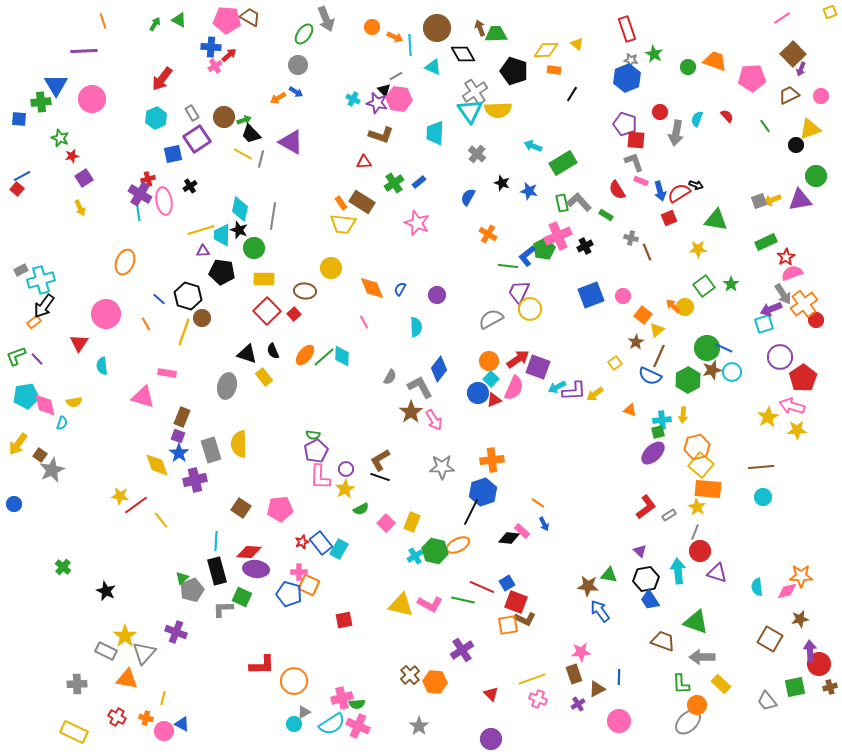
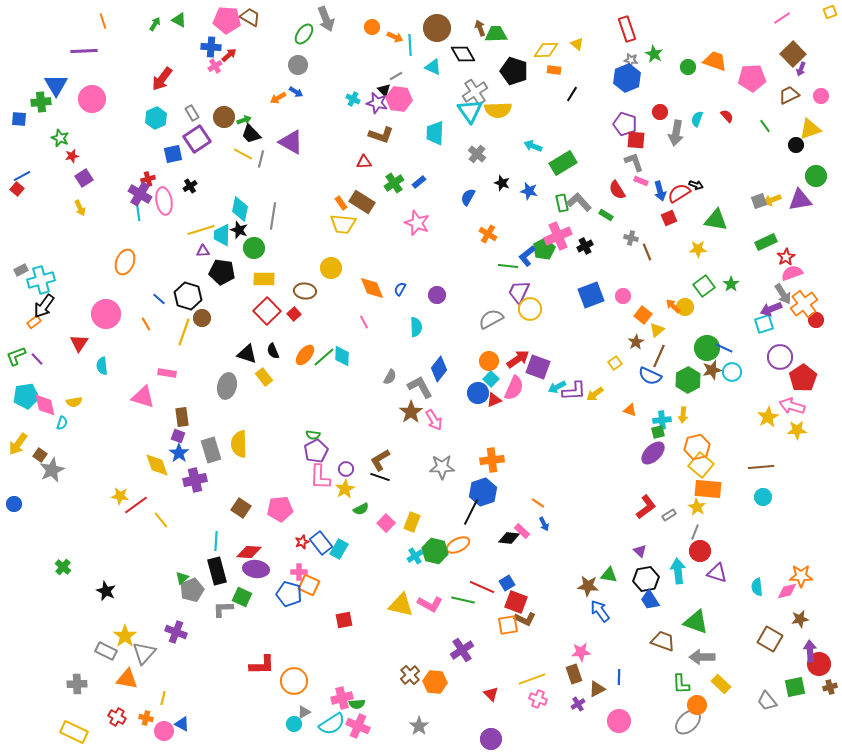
brown rectangle at (182, 417): rotated 30 degrees counterclockwise
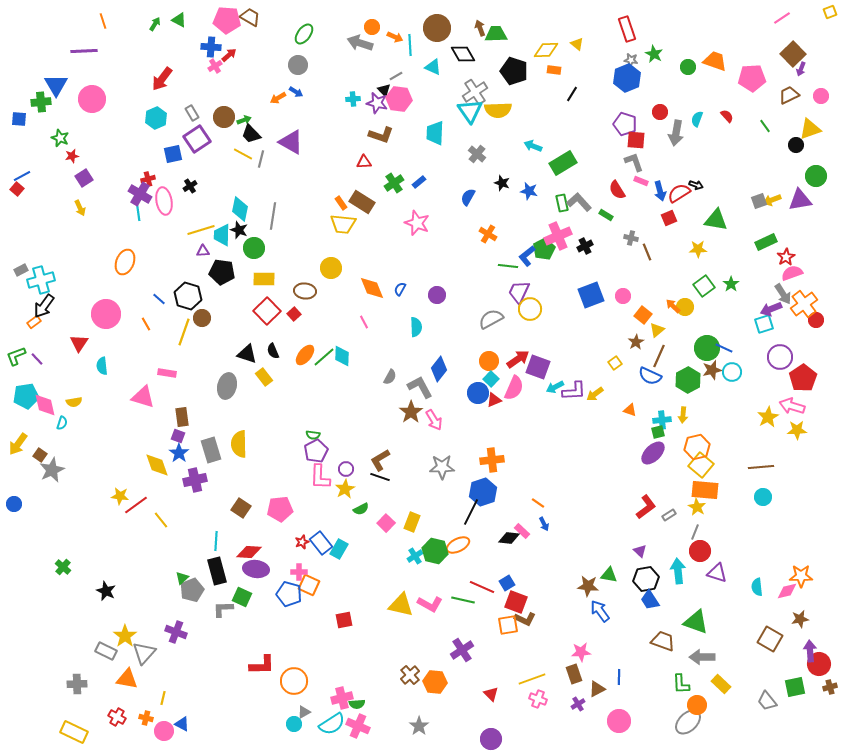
gray arrow at (326, 19): moved 34 px right, 24 px down; rotated 130 degrees clockwise
cyan cross at (353, 99): rotated 32 degrees counterclockwise
cyan arrow at (557, 387): moved 2 px left
orange rectangle at (708, 489): moved 3 px left, 1 px down
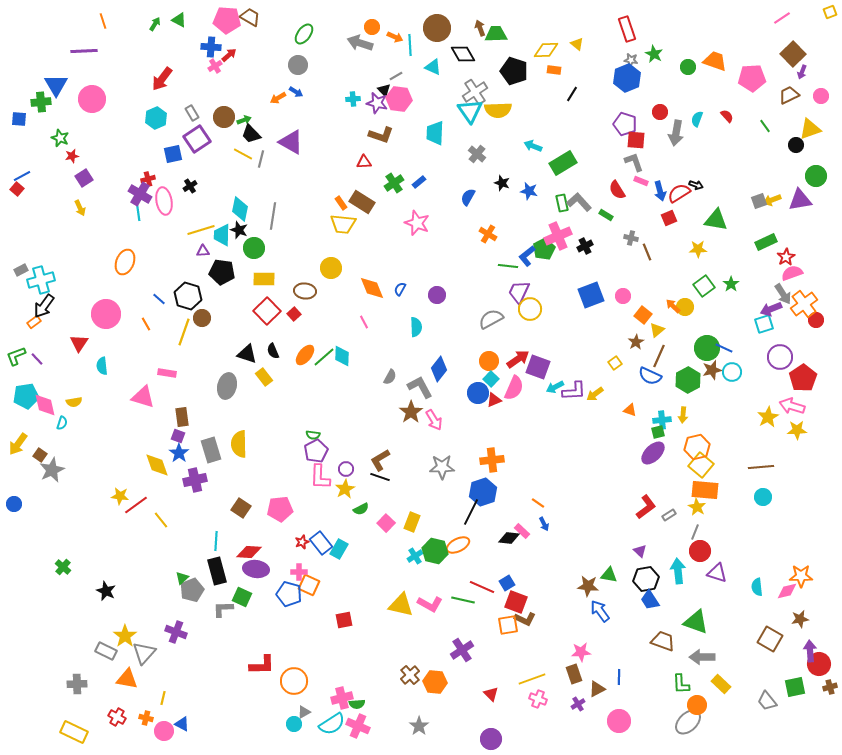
purple arrow at (801, 69): moved 1 px right, 3 px down
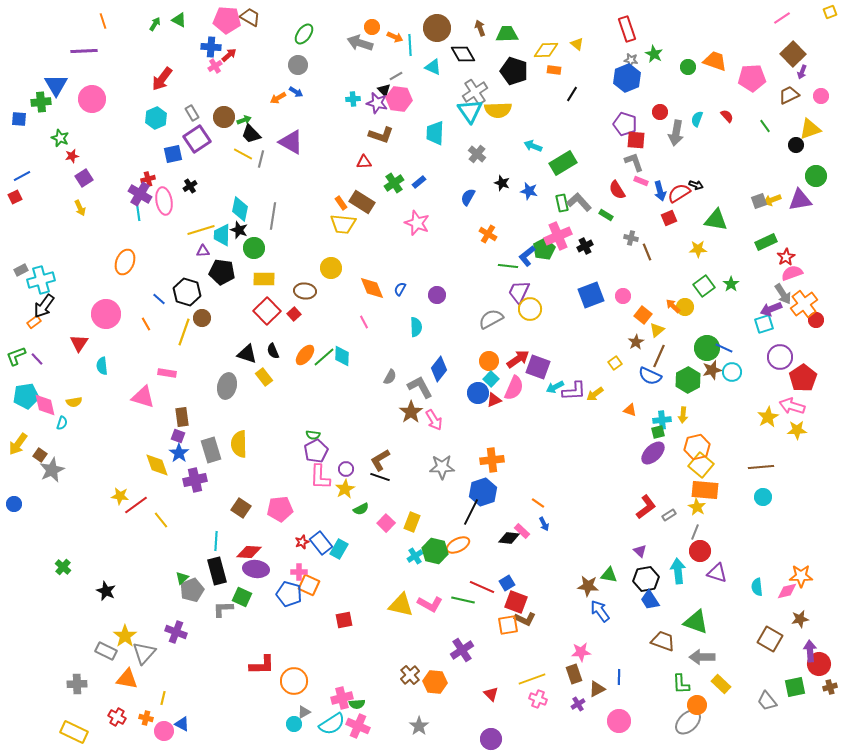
green trapezoid at (496, 34): moved 11 px right
red square at (17, 189): moved 2 px left, 8 px down; rotated 24 degrees clockwise
black hexagon at (188, 296): moved 1 px left, 4 px up
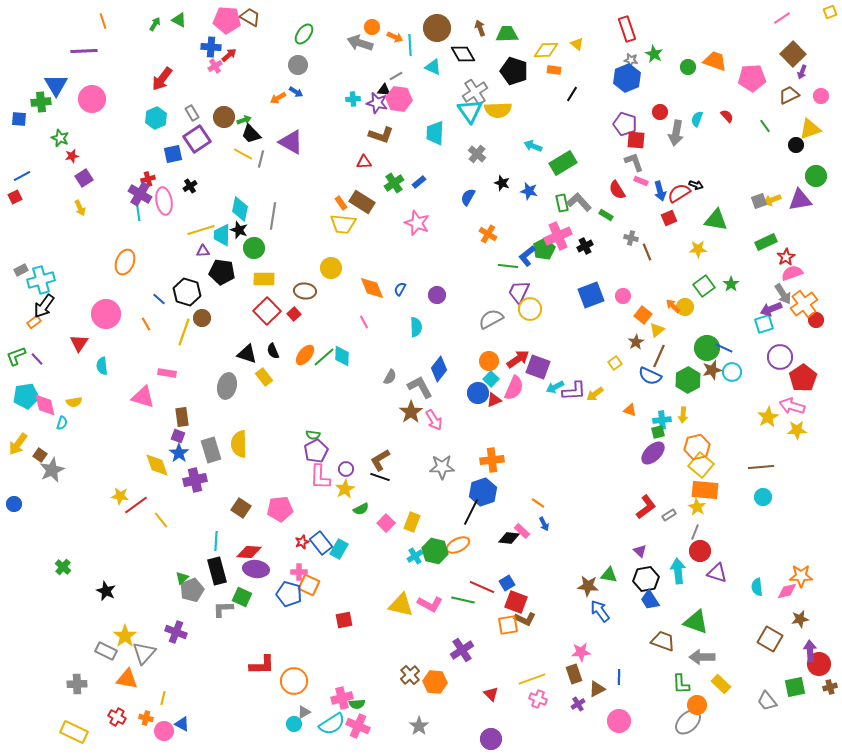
black triangle at (384, 90): rotated 40 degrees counterclockwise
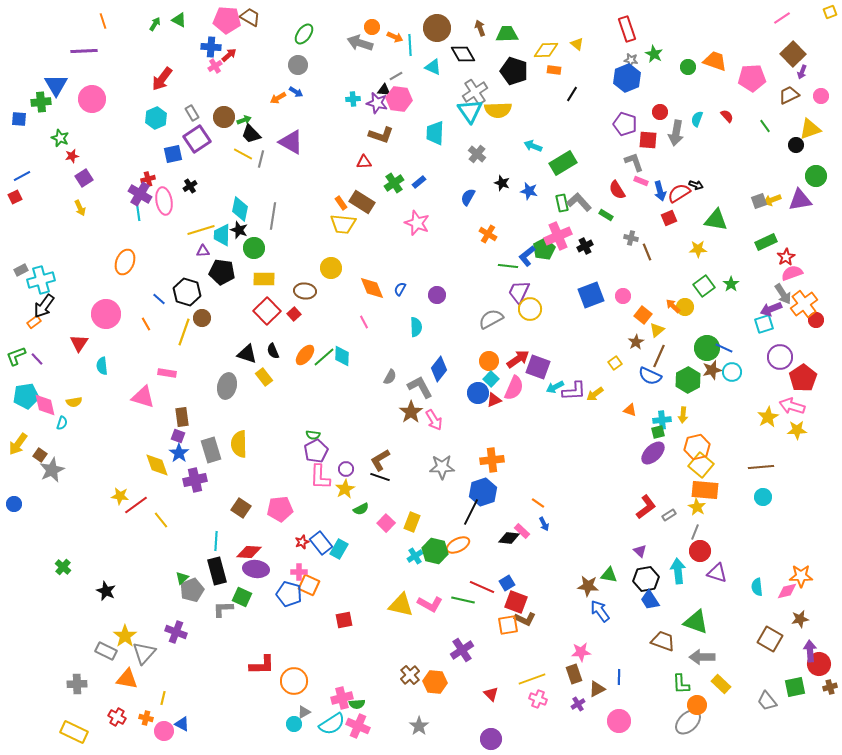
red square at (636, 140): moved 12 px right
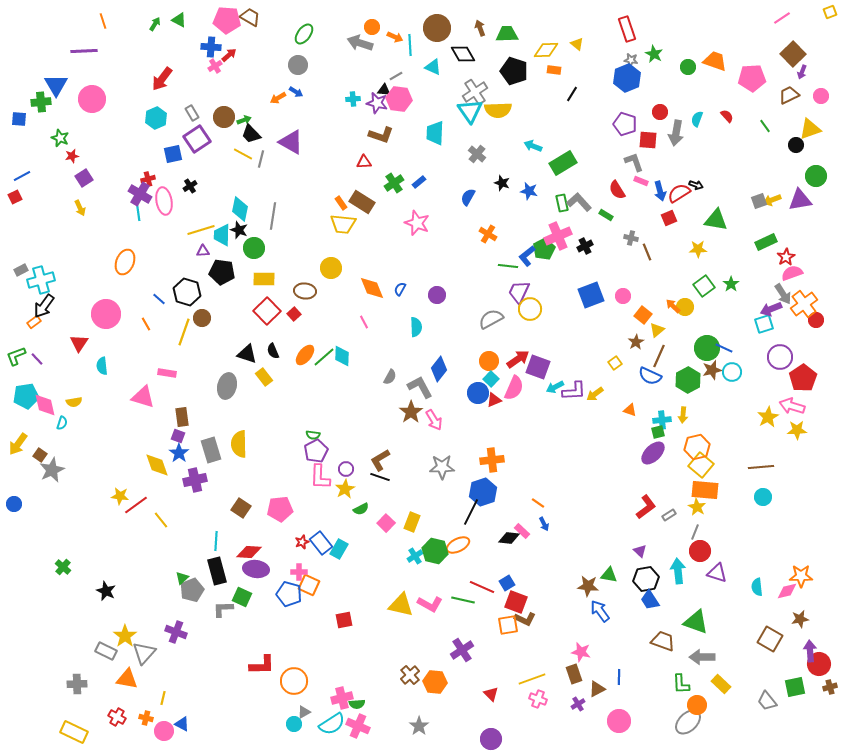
pink star at (581, 652): rotated 18 degrees clockwise
